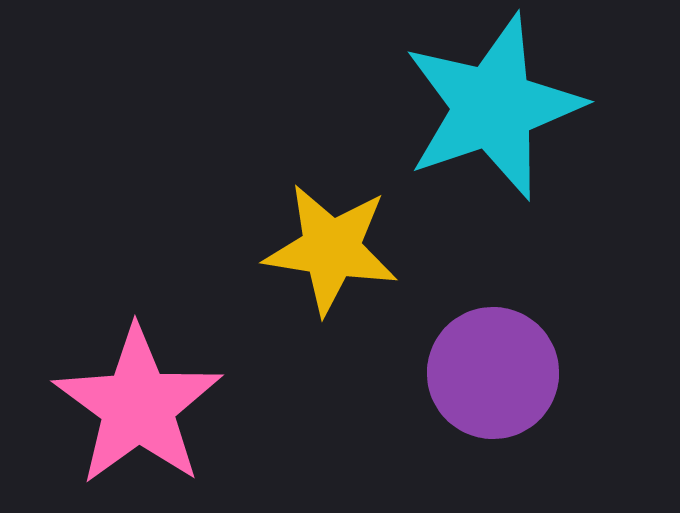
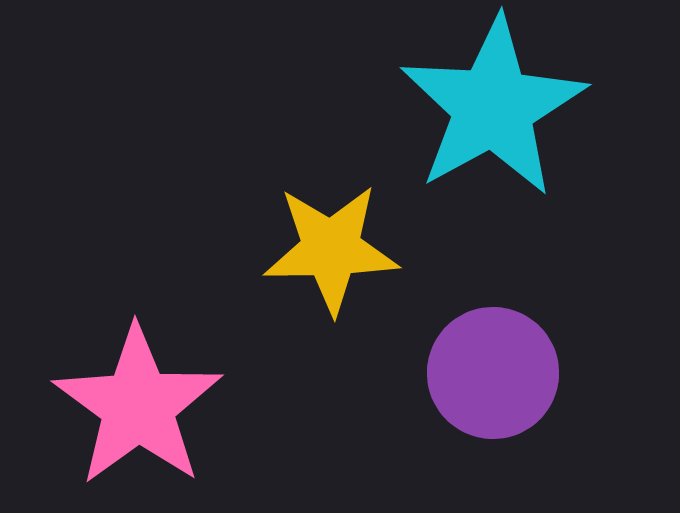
cyan star: rotated 10 degrees counterclockwise
yellow star: rotated 10 degrees counterclockwise
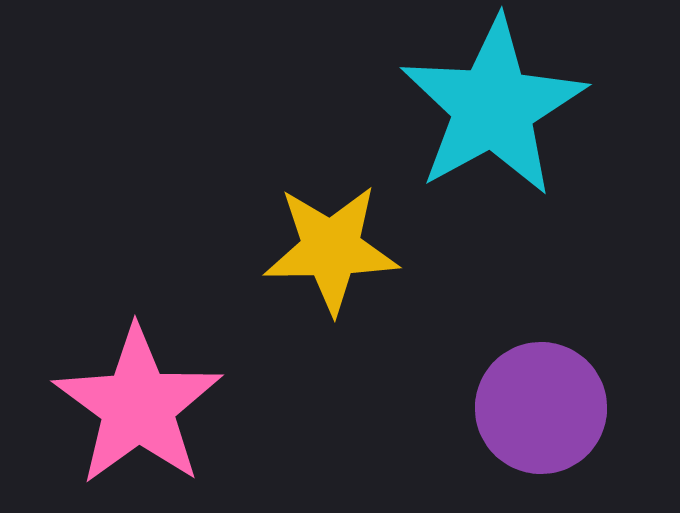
purple circle: moved 48 px right, 35 px down
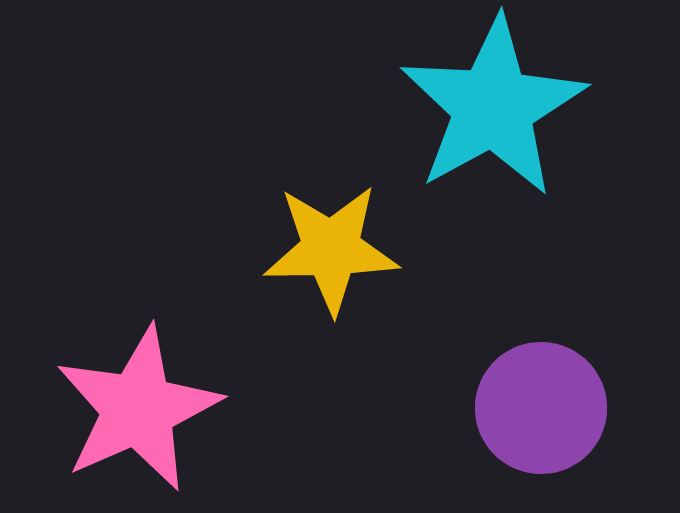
pink star: moved 3 px down; rotated 12 degrees clockwise
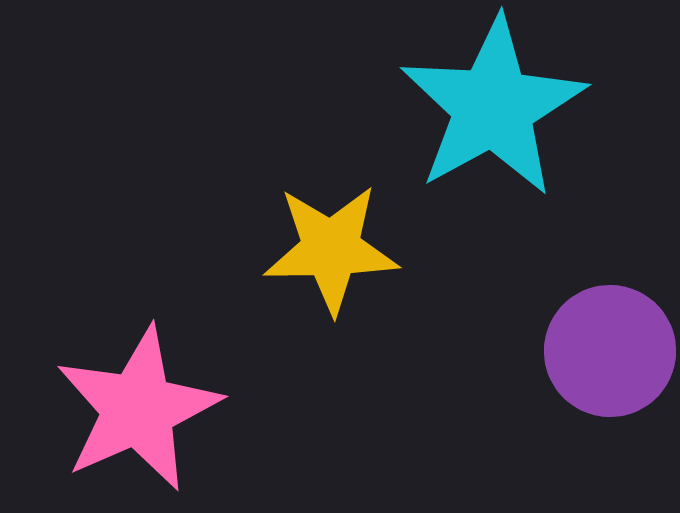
purple circle: moved 69 px right, 57 px up
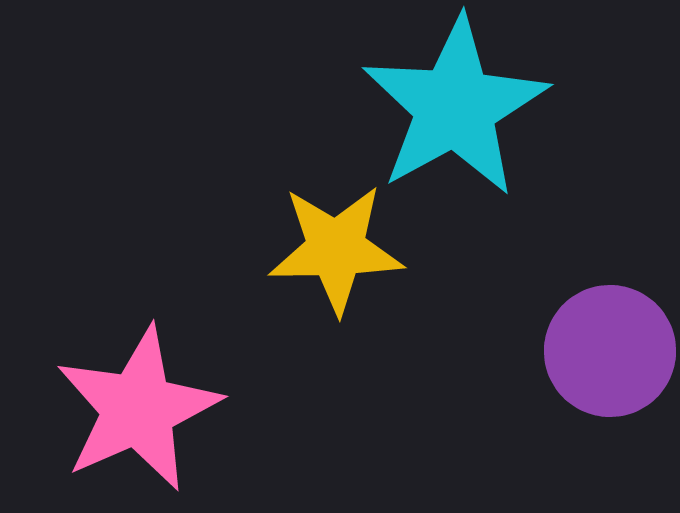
cyan star: moved 38 px left
yellow star: moved 5 px right
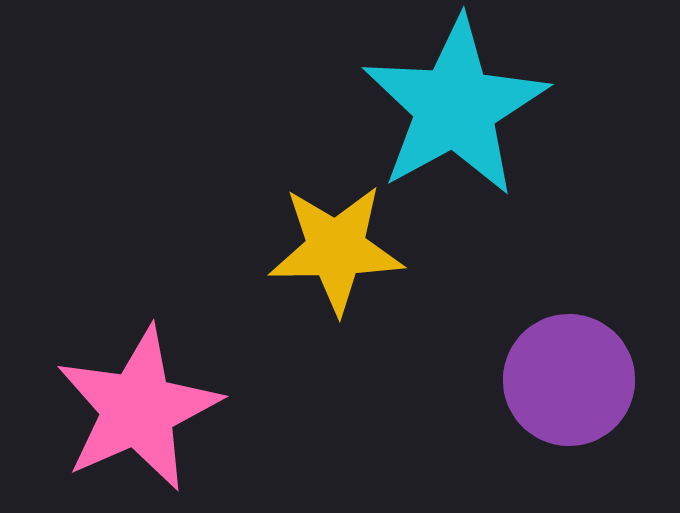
purple circle: moved 41 px left, 29 px down
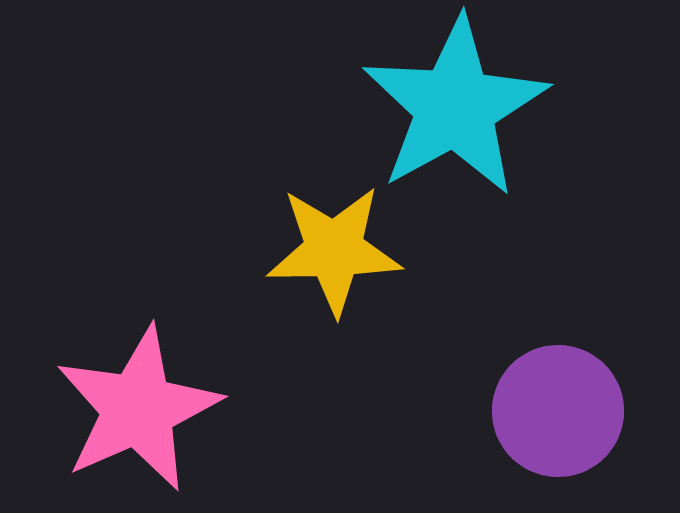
yellow star: moved 2 px left, 1 px down
purple circle: moved 11 px left, 31 px down
